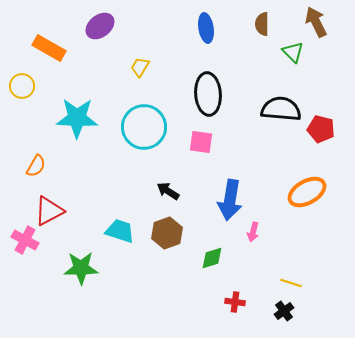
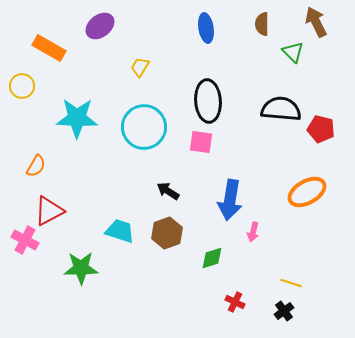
black ellipse: moved 7 px down
red cross: rotated 18 degrees clockwise
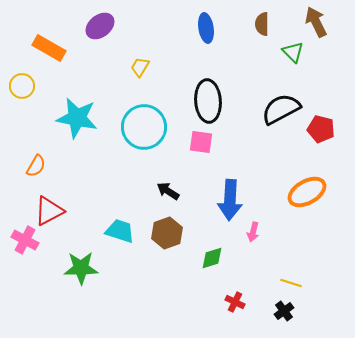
black semicircle: rotated 33 degrees counterclockwise
cyan star: rotated 9 degrees clockwise
blue arrow: rotated 6 degrees counterclockwise
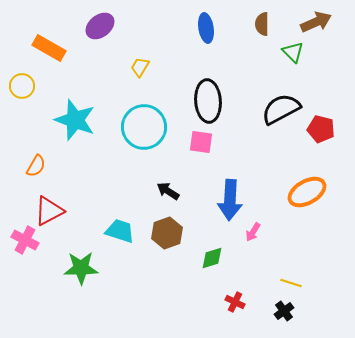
brown arrow: rotated 92 degrees clockwise
cyan star: moved 2 px left, 2 px down; rotated 9 degrees clockwise
pink arrow: rotated 18 degrees clockwise
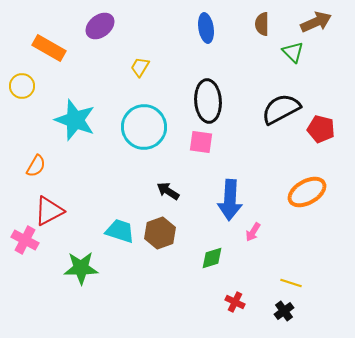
brown hexagon: moved 7 px left
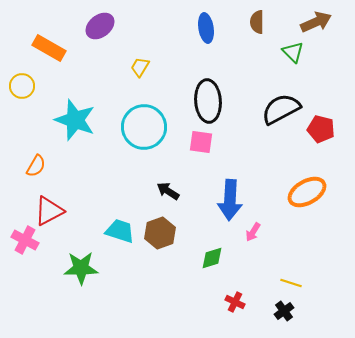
brown semicircle: moved 5 px left, 2 px up
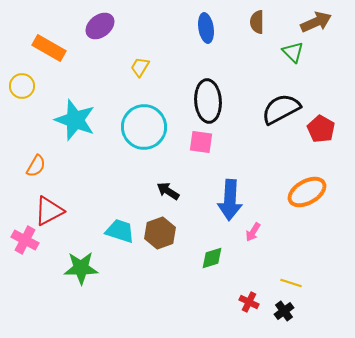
red pentagon: rotated 16 degrees clockwise
red cross: moved 14 px right
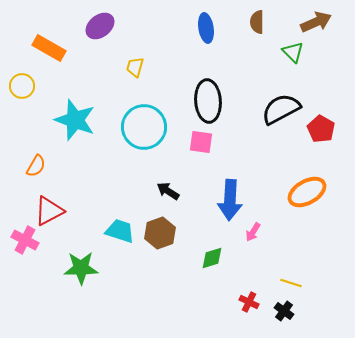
yellow trapezoid: moved 5 px left; rotated 15 degrees counterclockwise
black cross: rotated 18 degrees counterclockwise
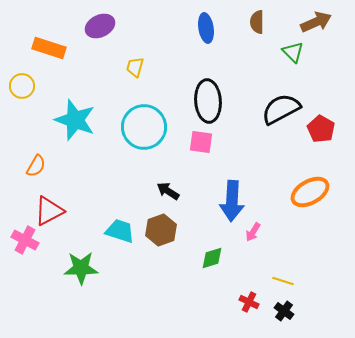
purple ellipse: rotated 12 degrees clockwise
orange rectangle: rotated 12 degrees counterclockwise
orange ellipse: moved 3 px right
blue arrow: moved 2 px right, 1 px down
brown hexagon: moved 1 px right, 3 px up
yellow line: moved 8 px left, 2 px up
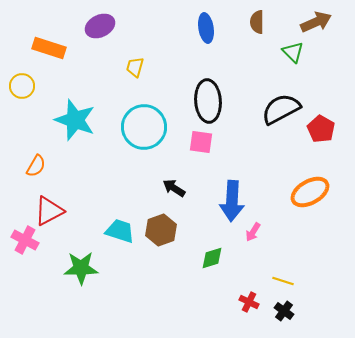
black arrow: moved 6 px right, 3 px up
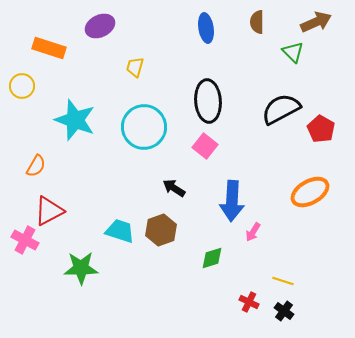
pink square: moved 4 px right, 4 px down; rotated 30 degrees clockwise
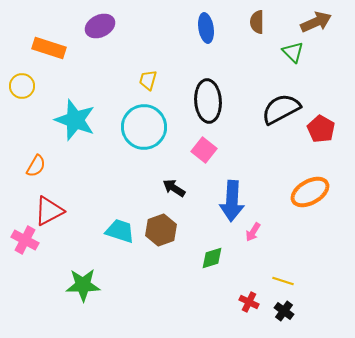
yellow trapezoid: moved 13 px right, 13 px down
pink square: moved 1 px left, 4 px down
green star: moved 2 px right, 17 px down
